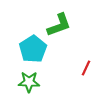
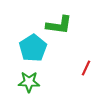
green L-shape: rotated 28 degrees clockwise
cyan pentagon: moved 1 px up
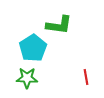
red line: moved 9 px down; rotated 35 degrees counterclockwise
green star: moved 2 px left, 4 px up
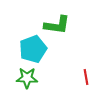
green L-shape: moved 2 px left
cyan pentagon: moved 1 px down; rotated 12 degrees clockwise
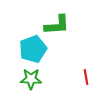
green L-shape: rotated 12 degrees counterclockwise
green star: moved 4 px right, 1 px down
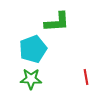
green L-shape: moved 3 px up
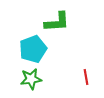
green star: rotated 10 degrees counterclockwise
